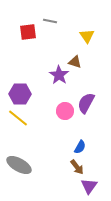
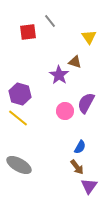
gray line: rotated 40 degrees clockwise
yellow triangle: moved 2 px right, 1 px down
purple hexagon: rotated 15 degrees clockwise
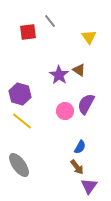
brown triangle: moved 4 px right, 8 px down; rotated 16 degrees clockwise
purple semicircle: moved 1 px down
yellow line: moved 4 px right, 3 px down
gray ellipse: rotated 25 degrees clockwise
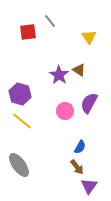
purple semicircle: moved 3 px right, 1 px up
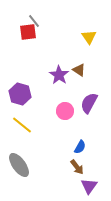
gray line: moved 16 px left
yellow line: moved 4 px down
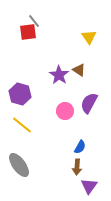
brown arrow: rotated 42 degrees clockwise
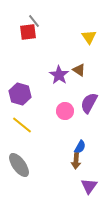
brown arrow: moved 1 px left, 6 px up
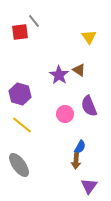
red square: moved 8 px left
purple semicircle: moved 3 px down; rotated 50 degrees counterclockwise
pink circle: moved 3 px down
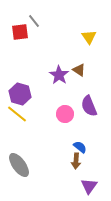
yellow line: moved 5 px left, 11 px up
blue semicircle: rotated 80 degrees counterclockwise
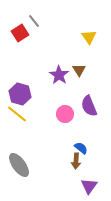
red square: moved 1 px down; rotated 24 degrees counterclockwise
brown triangle: rotated 24 degrees clockwise
blue semicircle: moved 1 px right, 1 px down
